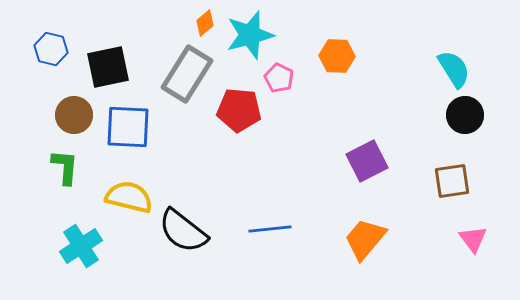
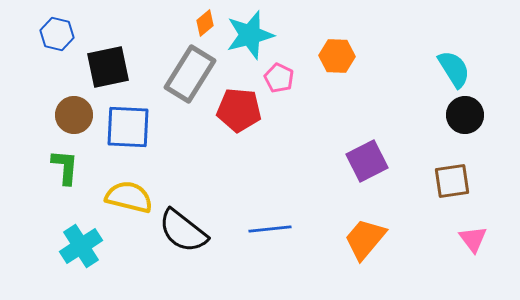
blue hexagon: moved 6 px right, 15 px up
gray rectangle: moved 3 px right
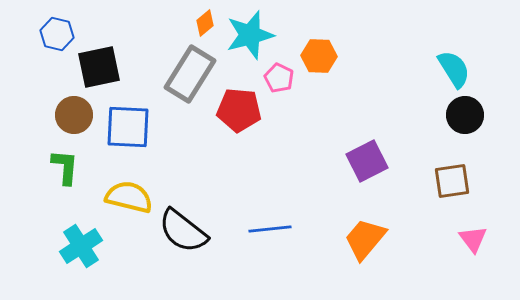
orange hexagon: moved 18 px left
black square: moved 9 px left
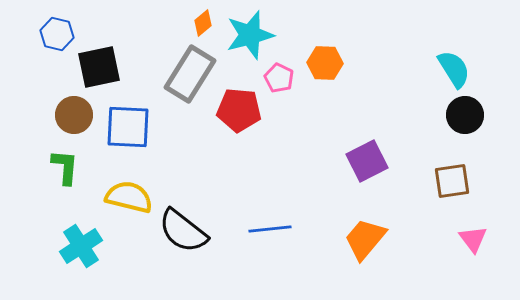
orange diamond: moved 2 px left
orange hexagon: moved 6 px right, 7 px down
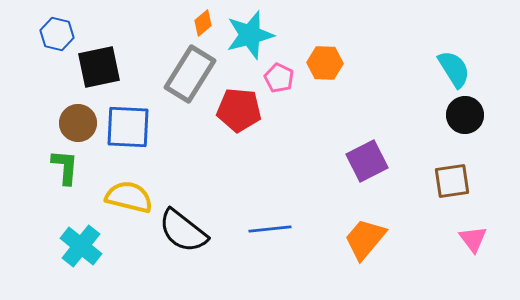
brown circle: moved 4 px right, 8 px down
cyan cross: rotated 18 degrees counterclockwise
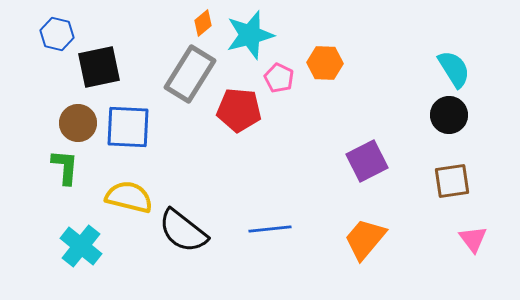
black circle: moved 16 px left
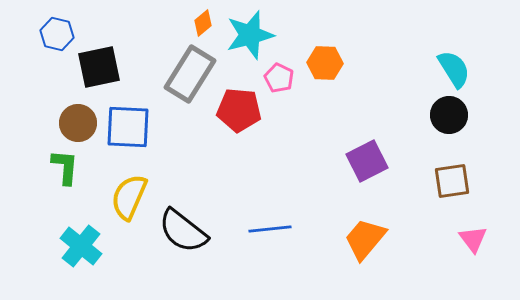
yellow semicircle: rotated 81 degrees counterclockwise
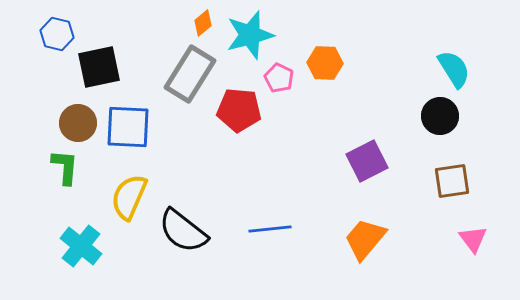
black circle: moved 9 px left, 1 px down
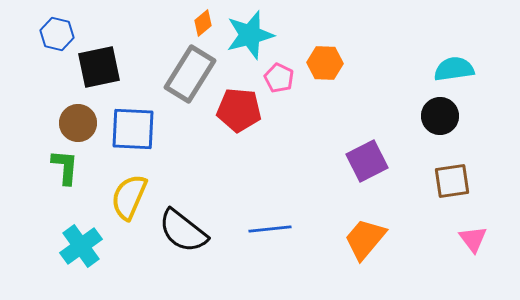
cyan semicircle: rotated 66 degrees counterclockwise
blue square: moved 5 px right, 2 px down
cyan cross: rotated 15 degrees clockwise
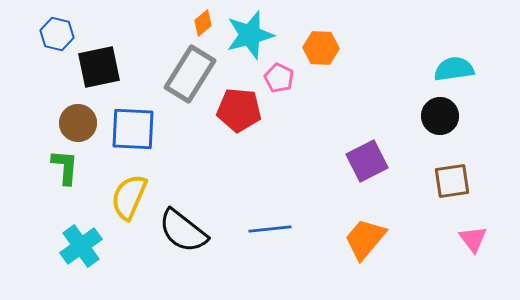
orange hexagon: moved 4 px left, 15 px up
